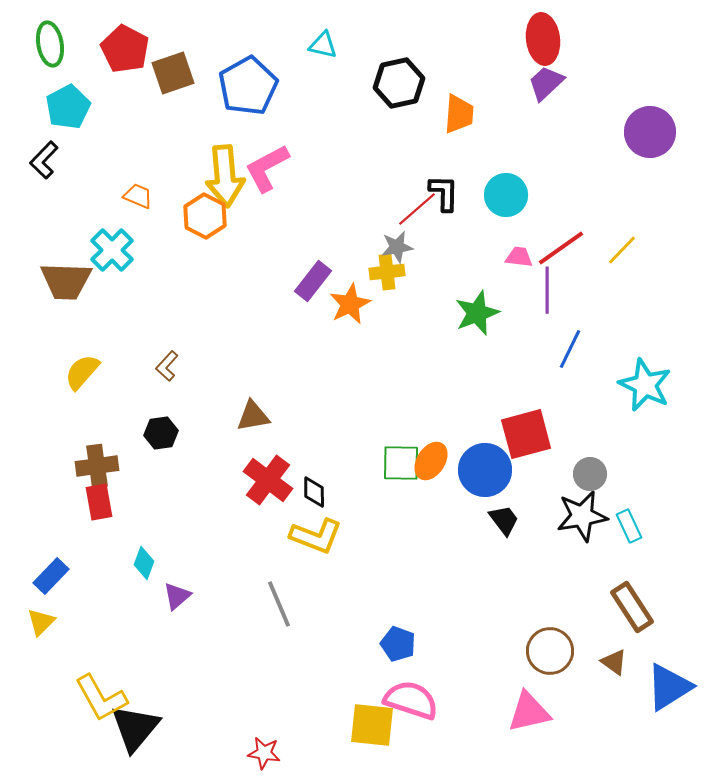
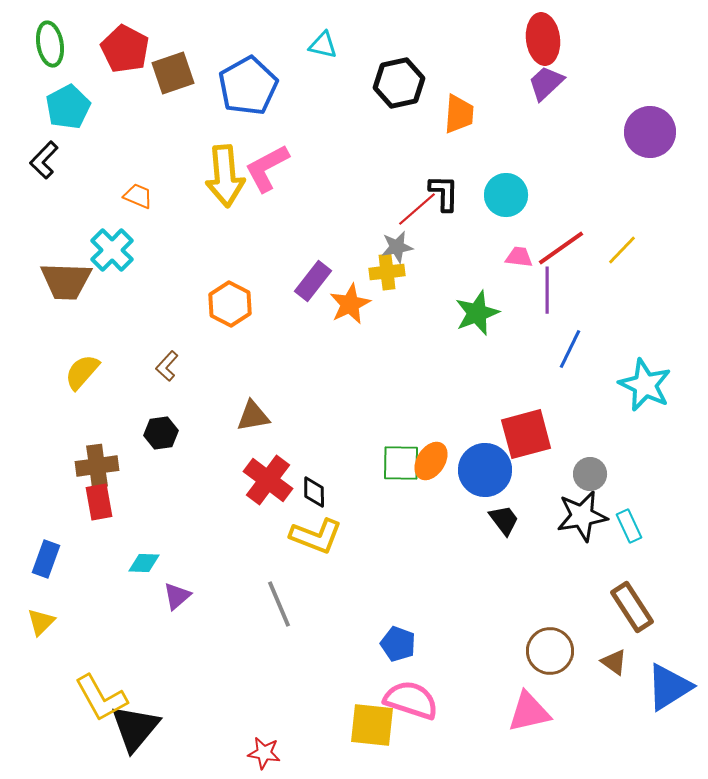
orange hexagon at (205, 216): moved 25 px right, 88 px down
cyan diamond at (144, 563): rotated 72 degrees clockwise
blue rectangle at (51, 576): moved 5 px left, 17 px up; rotated 24 degrees counterclockwise
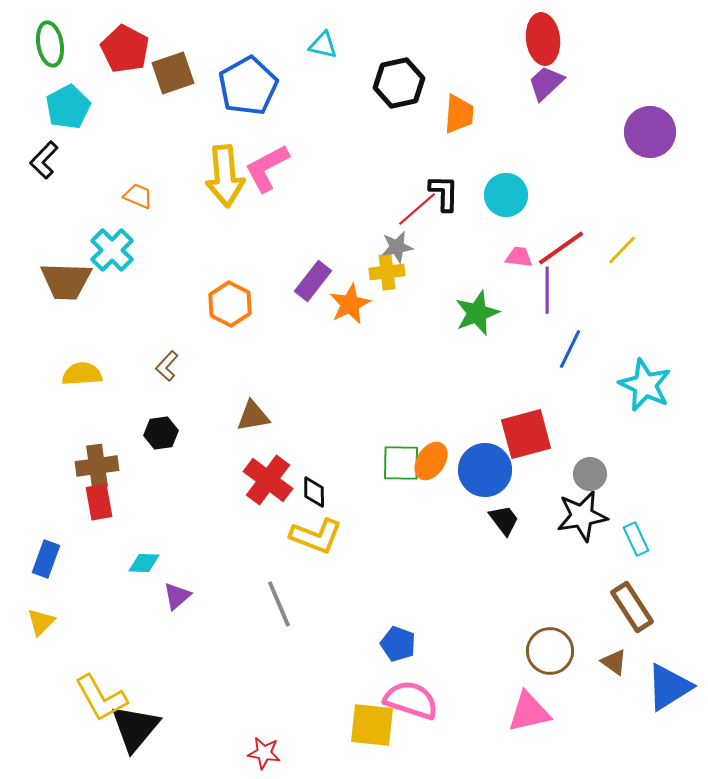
yellow semicircle at (82, 372): moved 2 px down; rotated 45 degrees clockwise
cyan rectangle at (629, 526): moved 7 px right, 13 px down
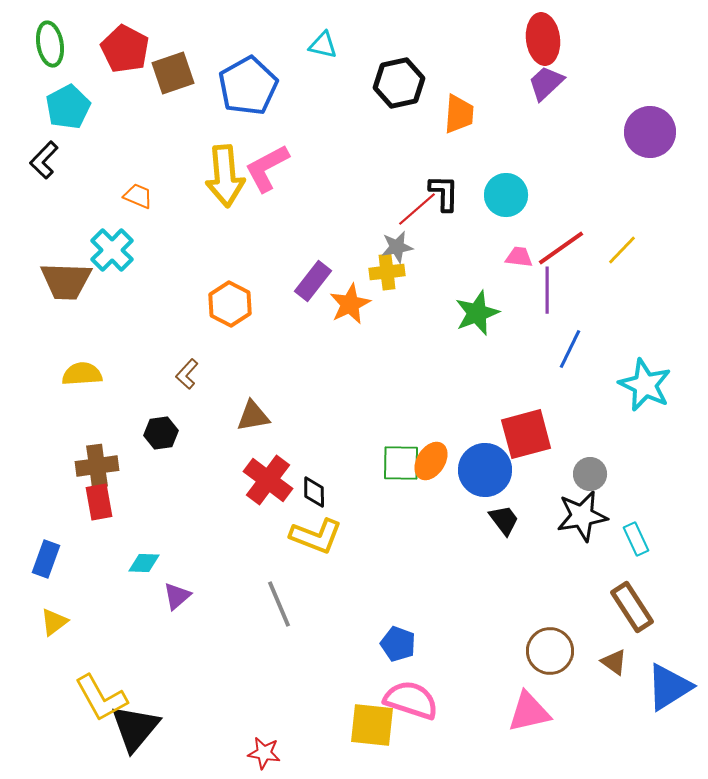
brown L-shape at (167, 366): moved 20 px right, 8 px down
yellow triangle at (41, 622): moved 13 px right; rotated 8 degrees clockwise
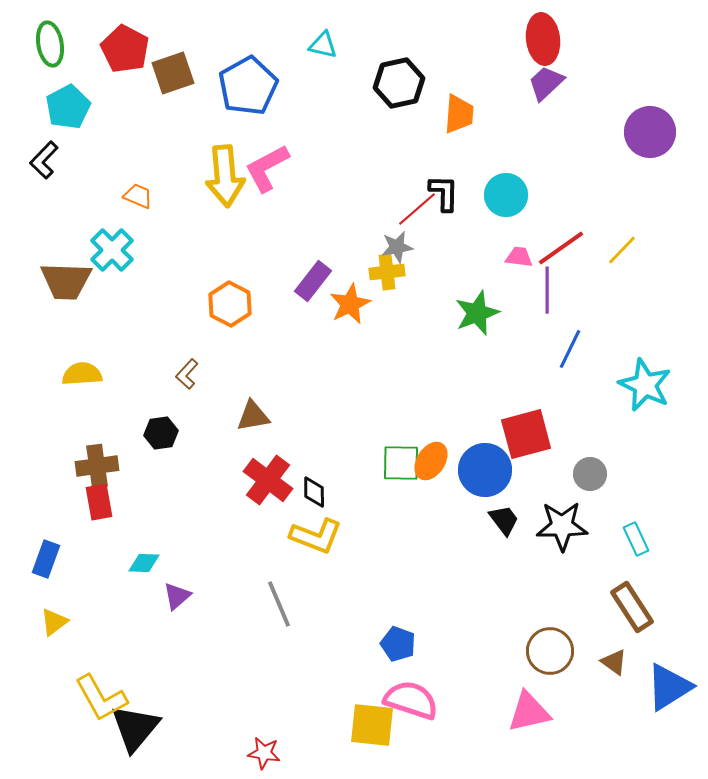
black star at (582, 516): moved 20 px left, 10 px down; rotated 9 degrees clockwise
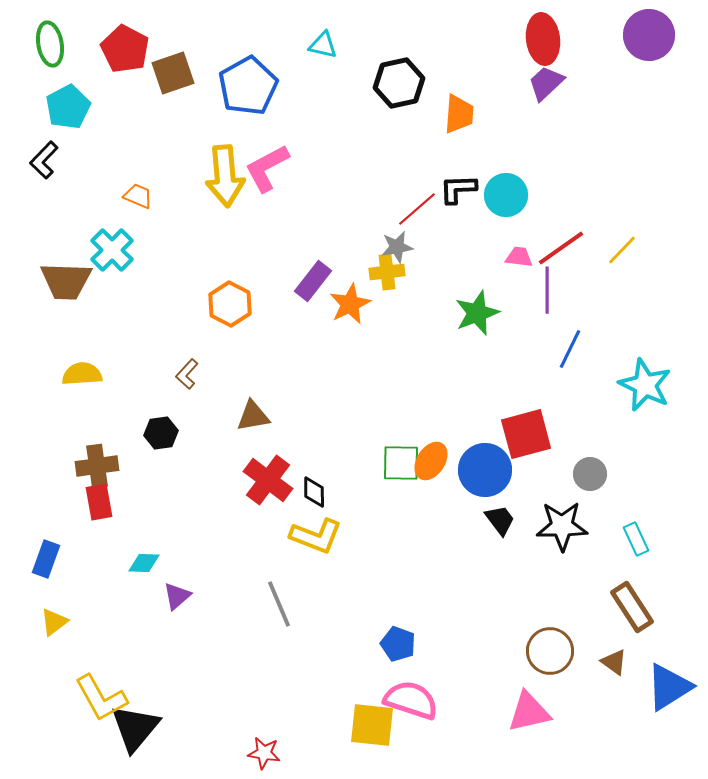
purple circle at (650, 132): moved 1 px left, 97 px up
black L-shape at (444, 193): moved 14 px right, 4 px up; rotated 93 degrees counterclockwise
black trapezoid at (504, 520): moved 4 px left
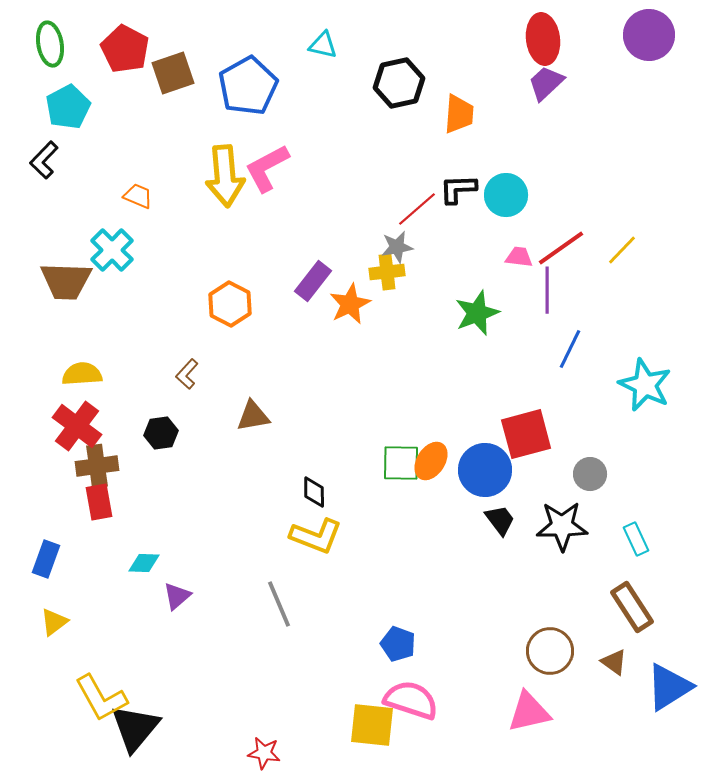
red cross at (268, 480): moved 191 px left, 54 px up
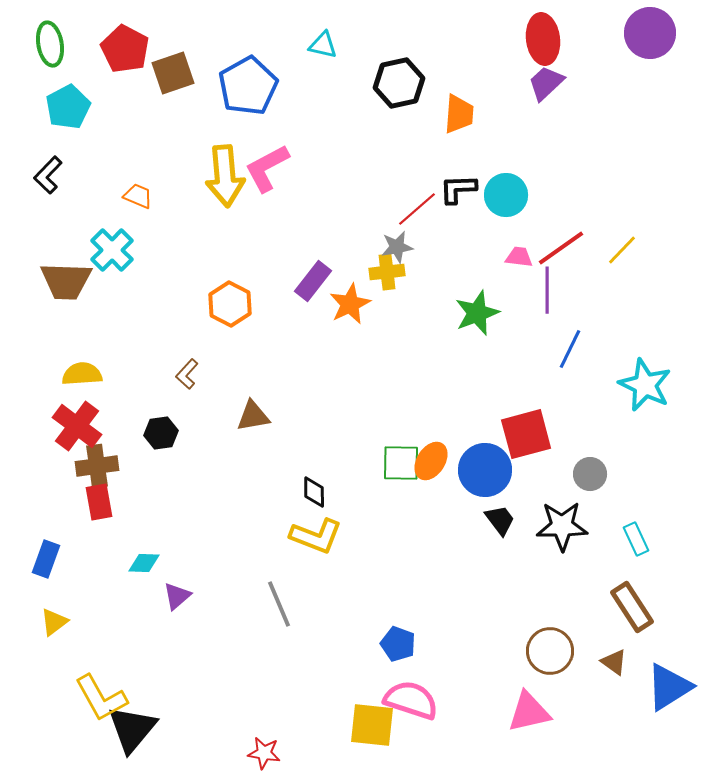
purple circle at (649, 35): moved 1 px right, 2 px up
black L-shape at (44, 160): moved 4 px right, 15 px down
black triangle at (135, 728): moved 3 px left, 1 px down
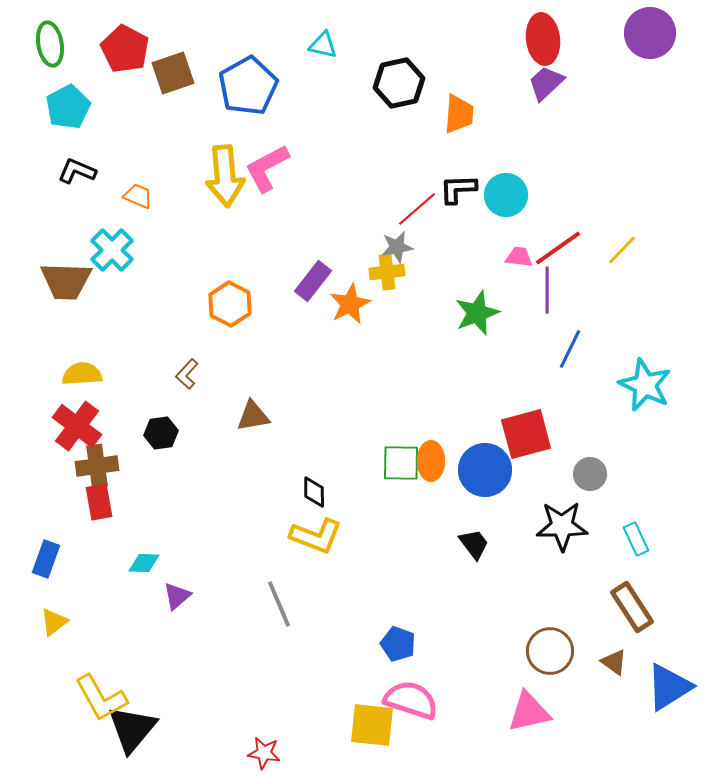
black L-shape at (48, 175): moved 29 px right, 4 px up; rotated 69 degrees clockwise
red line at (561, 248): moved 3 px left
orange ellipse at (431, 461): rotated 33 degrees counterclockwise
black trapezoid at (500, 520): moved 26 px left, 24 px down
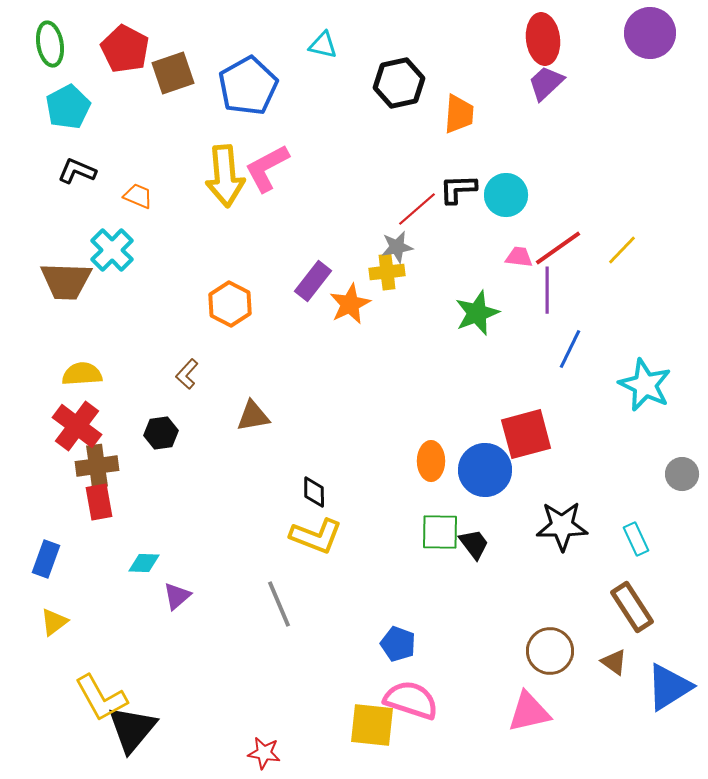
green square at (401, 463): moved 39 px right, 69 px down
gray circle at (590, 474): moved 92 px right
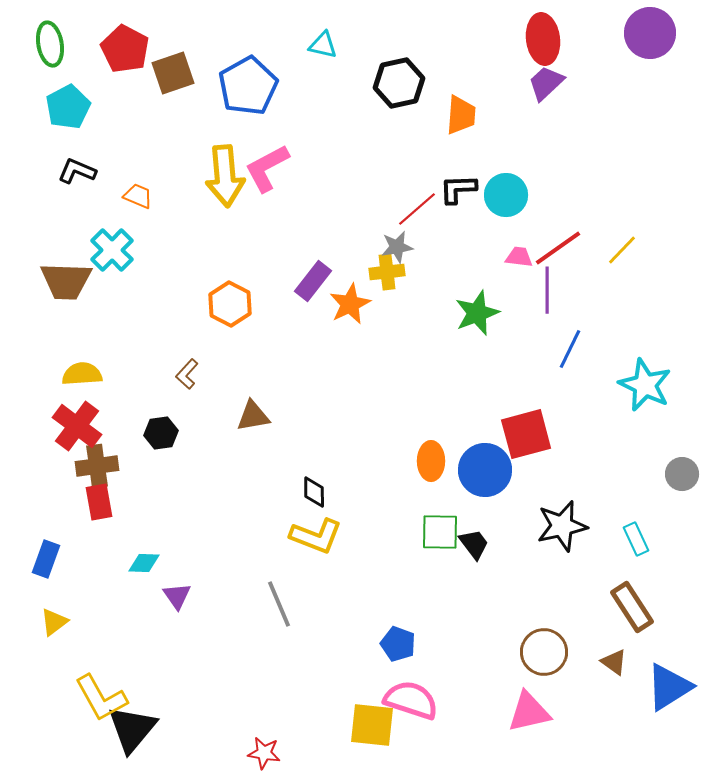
orange trapezoid at (459, 114): moved 2 px right, 1 px down
black star at (562, 526): rotated 12 degrees counterclockwise
purple triangle at (177, 596): rotated 24 degrees counterclockwise
brown circle at (550, 651): moved 6 px left, 1 px down
